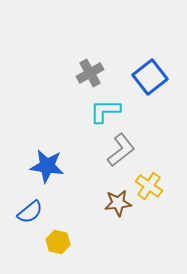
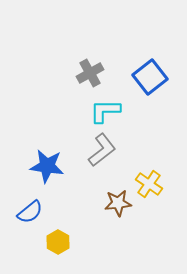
gray L-shape: moved 19 px left
yellow cross: moved 2 px up
yellow hexagon: rotated 15 degrees clockwise
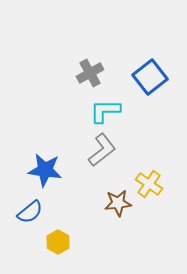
blue star: moved 2 px left, 4 px down
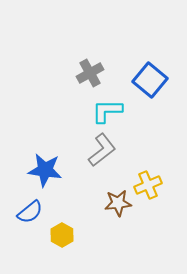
blue square: moved 3 px down; rotated 12 degrees counterclockwise
cyan L-shape: moved 2 px right
yellow cross: moved 1 px left, 1 px down; rotated 32 degrees clockwise
yellow hexagon: moved 4 px right, 7 px up
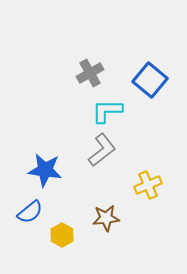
brown star: moved 12 px left, 15 px down
